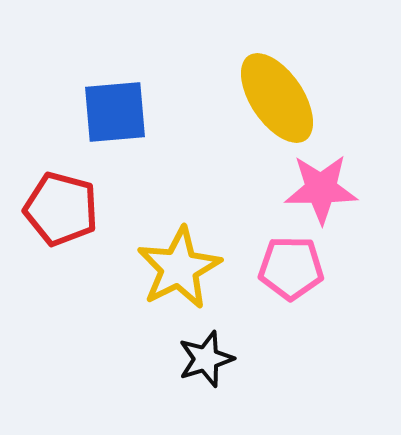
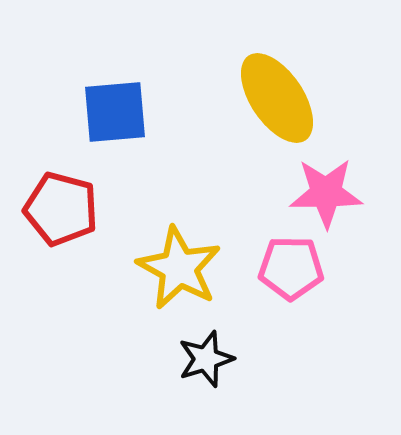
pink star: moved 5 px right, 4 px down
yellow star: rotated 16 degrees counterclockwise
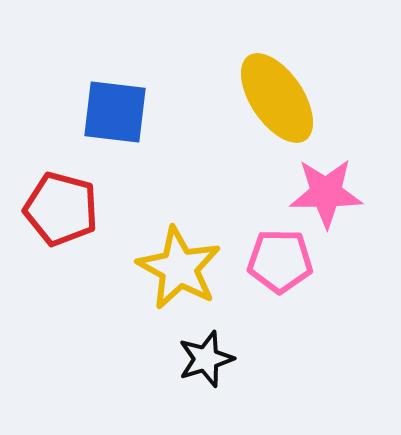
blue square: rotated 12 degrees clockwise
pink pentagon: moved 11 px left, 7 px up
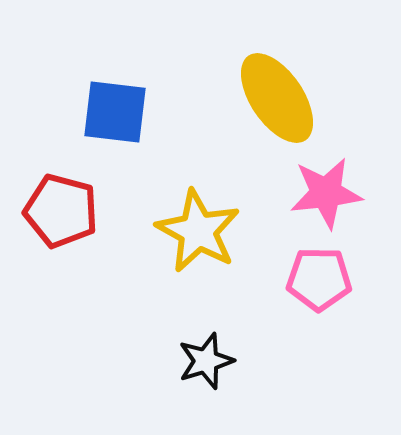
pink star: rotated 6 degrees counterclockwise
red pentagon: moved 2 px down
pink pentagon: moved 39 px right, 18 px down
yellow star: moved 19 px right, 37 px up
black star: moved 2 px down
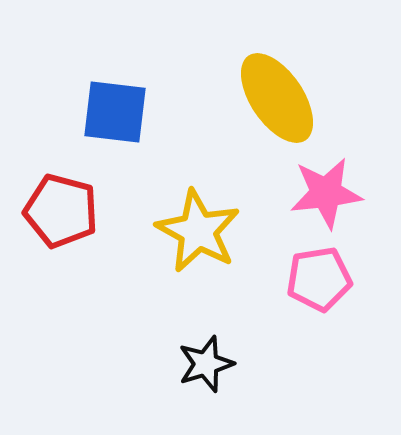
pink pentagon: rotated 10 degrees counterclockwise
black star: moved 3 px down
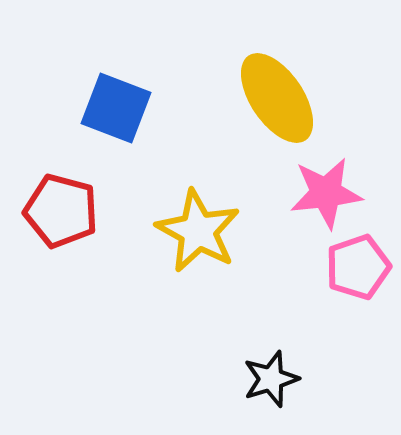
blue square: moved 1 px right, 4 px up; rotated 14 degrees clockwise
pink pentagon: moved 39 px right, 12 px up; rotated 10 degrees counterclockwise
black star: moved 65 px right, 15 px down
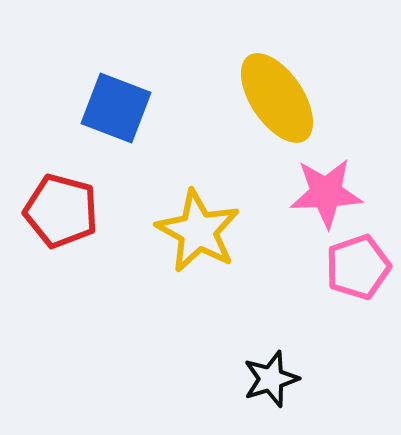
pink star: rotated 4 degrees clockwise
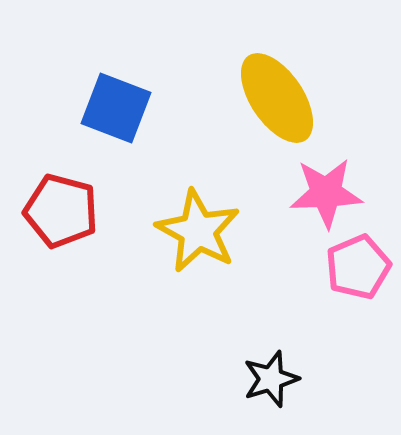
pink pentagon: rotated 4 degrees counterclockwise
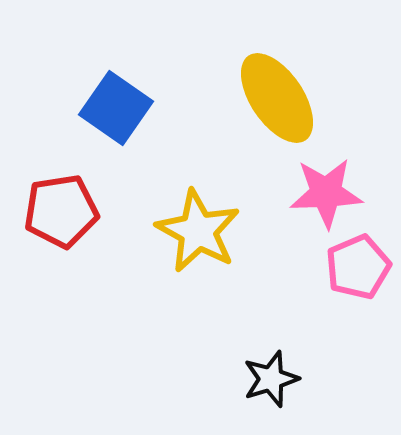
blue square: rotated 14 degrees clockwise
red pentagon: rotated 24 degrees counterclockwise
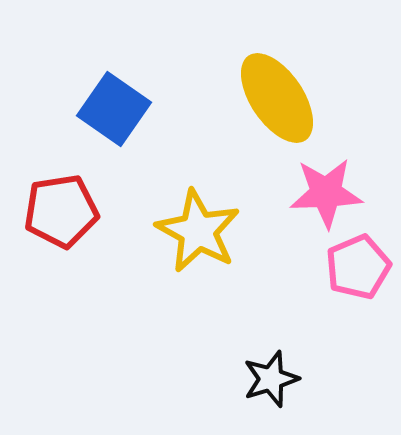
blue square: moved 2 px left, 1 px down
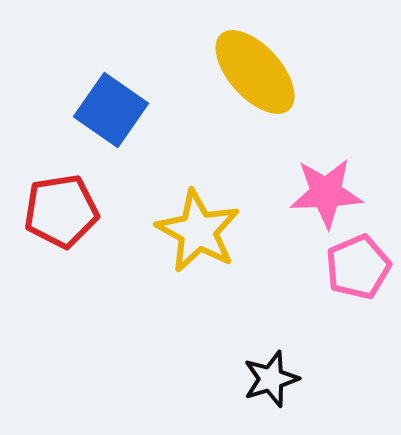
yellow ellipse: moved 22 px left, 26 px up; rotated 8 degrees counterclockwise
blue square: moved 3 px left, 1 px down
